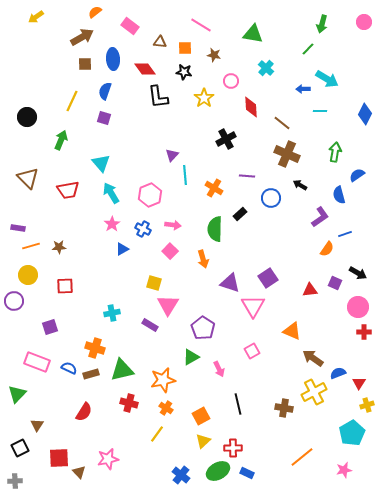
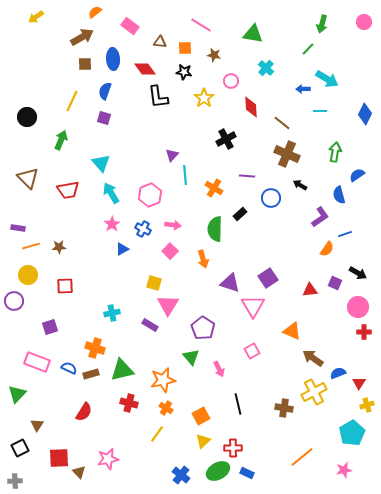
green triangle at (191, 357): rotated 42 degrees counterclockwise
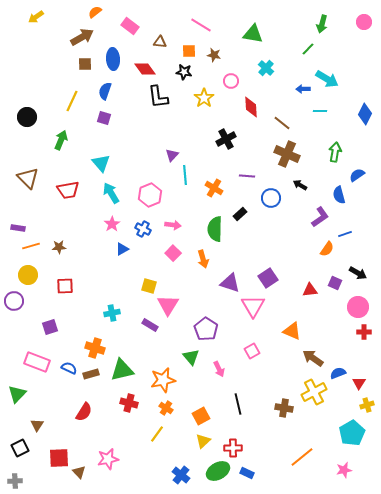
orange square at (185, 48): moved 4 px right, 3 px down
pink square at (170, 251): moved 3 px right, 2 px down
yellow square at (154, 283): moved 5 px left, 3 px down
purple pentagon at (203, 328): moved 3 px right, 1 px down
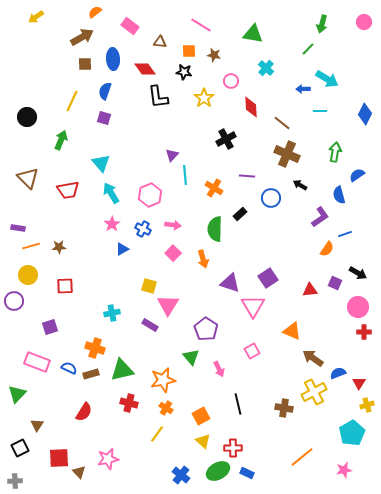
yellow triangle at (203, 441): rotated 35 degrees counterclockwise
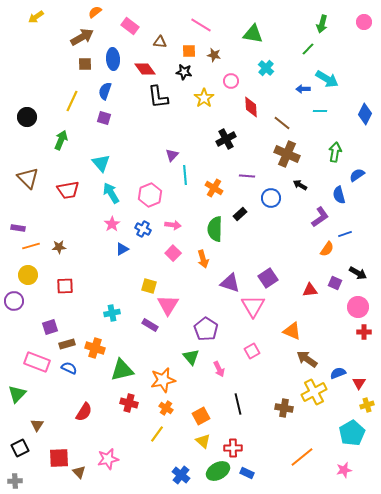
brown arrow at (313, 358): moved 6 px left, 1 px down
brown rectangle at (91, 374): moved 24 px left, 30 px up
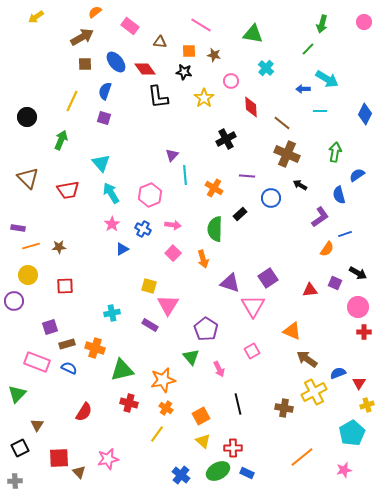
blue ellipse at (113, 59): moved 3 px right, 3 px down; rotated 35 degrees counterclockwise
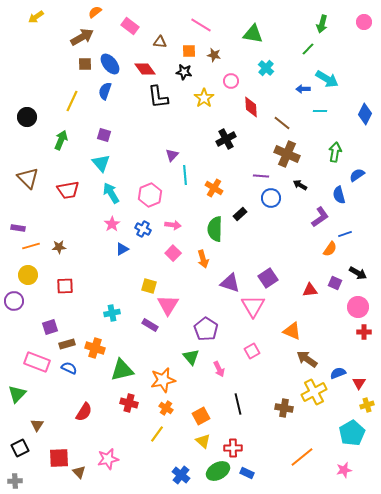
blue ellipse at (116, 62): moved 6 px left, 2 px down
purple square at (104, 118): moved 17 px down
purple line at (247, 176): moved 14 px right
orange semicircle at (327, 249): moved 3 px right
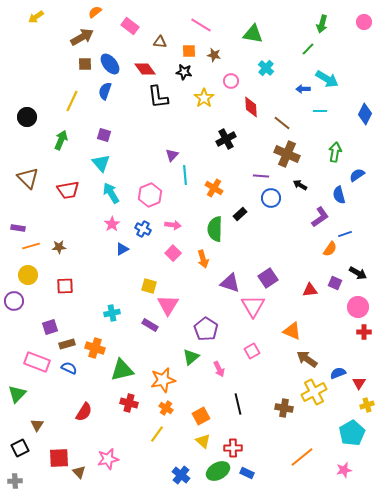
green triangle at (191, 357): rotated 30 degrees clockwise
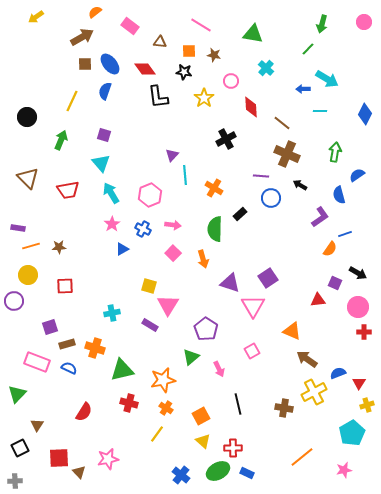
red triangle at (310, 290): moved 8 px right, 10 px down
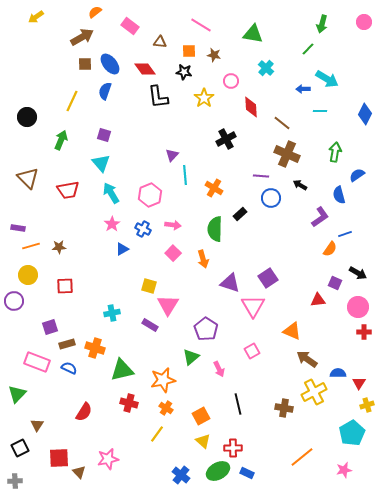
blue semicircle at (338, 373): rotated 21 degrees clockwise
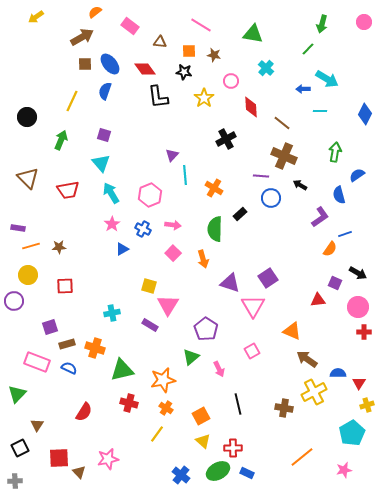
brown cross at (287, 154): moved 3 px left, 2 px down
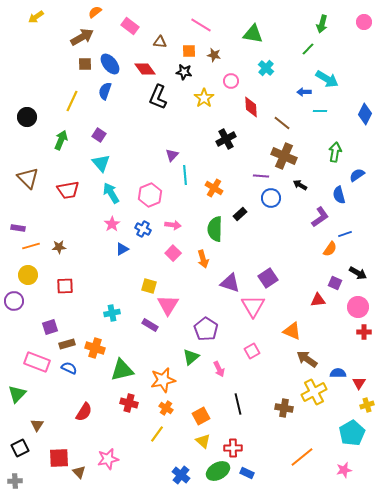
blue arrow at (303, 89): moved 1 px right, 3 px down
black L-shape at (158, 97): rotated 30 degrees clockwise
purple square at (104, 135): moved 5 px left; rotated 16 degrees clockwise
